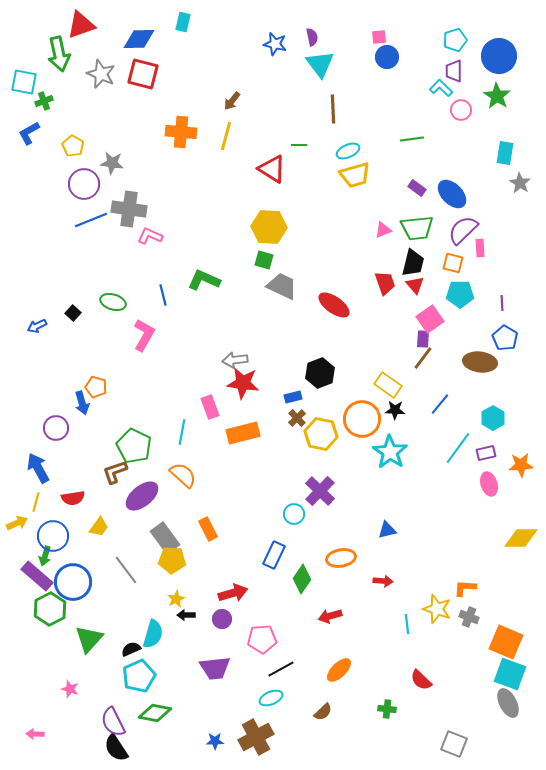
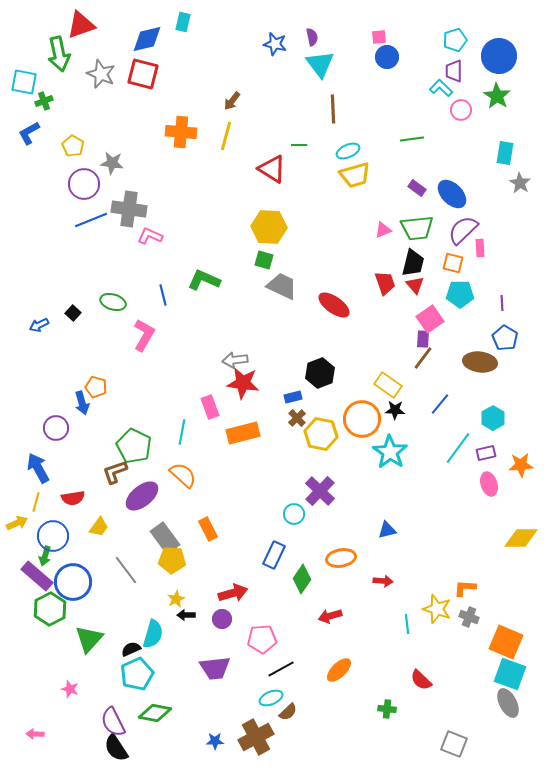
blue diamond at (139, 39): moved 8 px right; rotated 12 degrees counterclockwise
blue arrow at (37, 326): moved 2 px right, 1 px up
cyan pentagon at (139, 676): moved 2 px left, 2 px up
brown semicircle at (323, 712): moved 35 px left
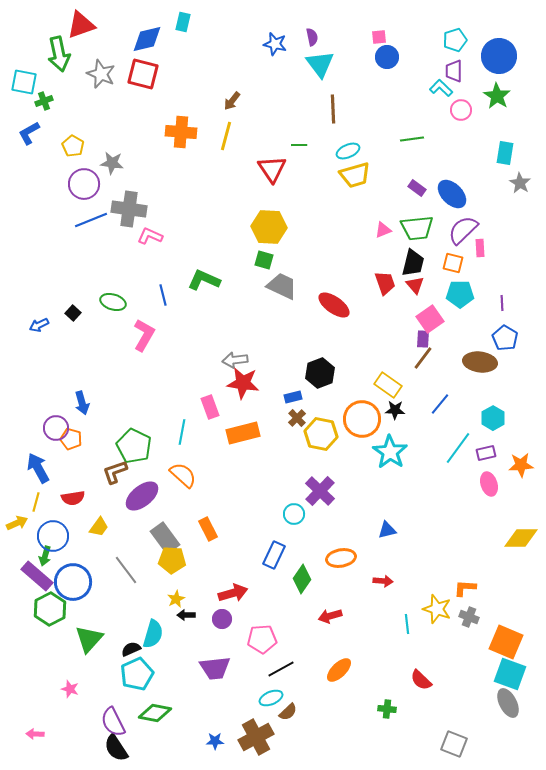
red triangle at (272, 169): rotated 24 degrees clockwise
orange pentagon at (96, 387): moved 25 px left, 52 px down
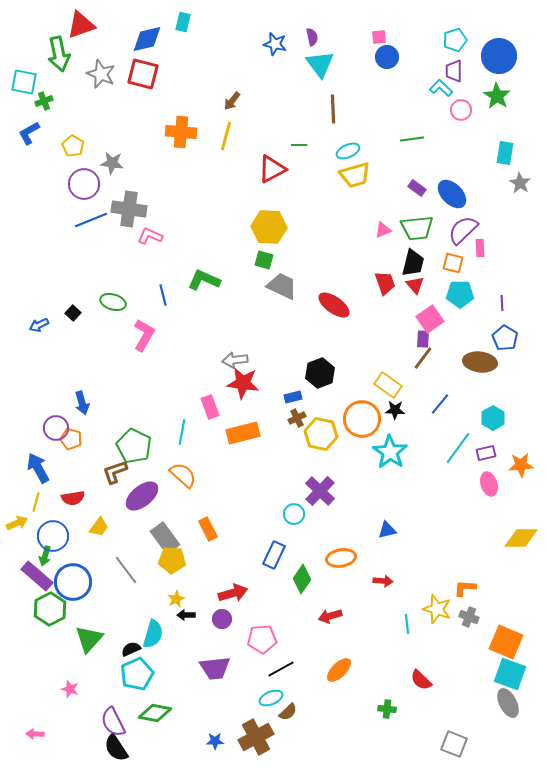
red triangle at (272, 169): rotated 36 degrees clockwise
brown cross at (297, 418): rotated 18 degrees clockwise
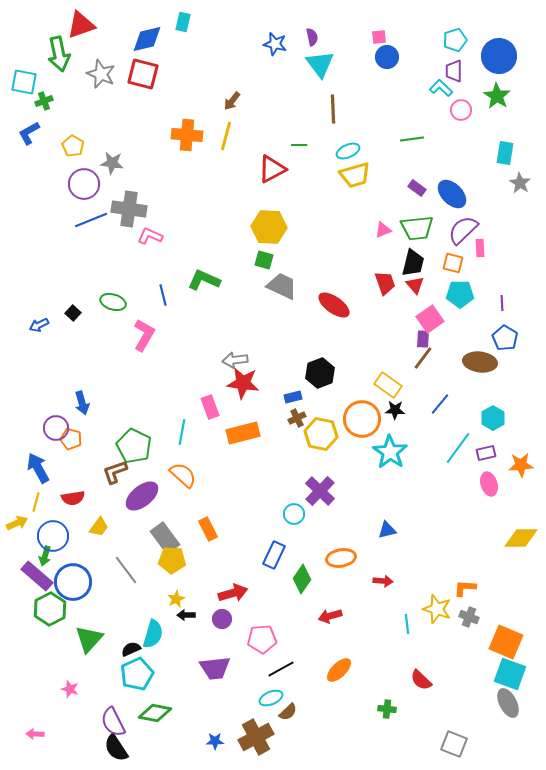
orange cross at (181, 132): moved 6 px right, 3 px down
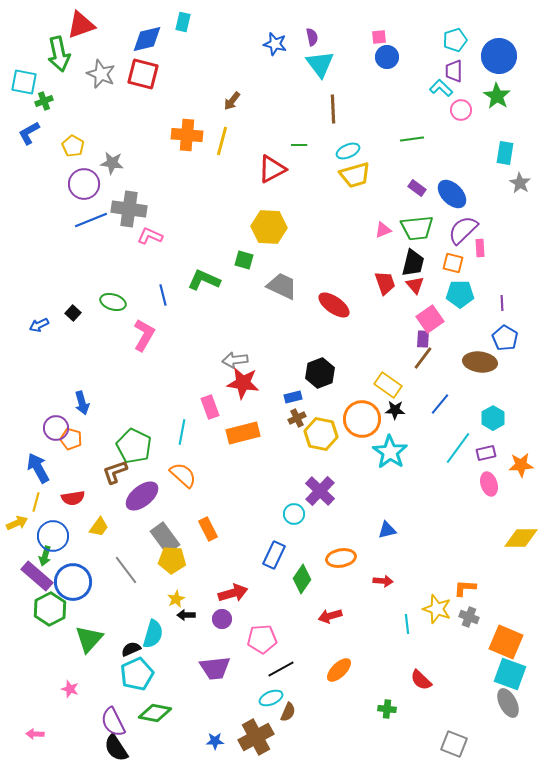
yellow line at (226, 136): moved 4 px left, 5 px down
green square at (264, 260): moved 20 px left
brown semicircle at (288, 712): rotated 24 degrees counterclockwise
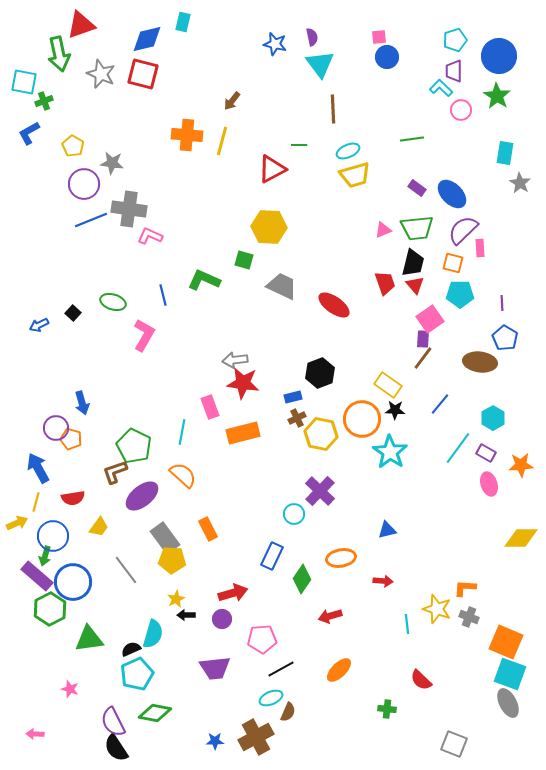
purple rectangle at (486, 453): rotated 42 degrees clockwise
blue rectangle at (274, 555): moved 2 px left, 1 px down
green triangle at (89, 639): rotated 40 degrees clockwise
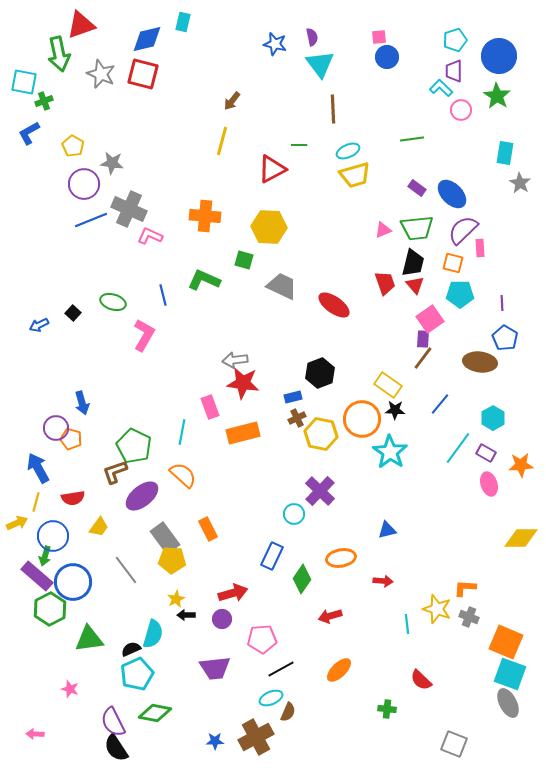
orange cross at (187, 135): moved 18 px right, 81 px down
gray cross at (129, 209): rotated 16 degrees clockwise
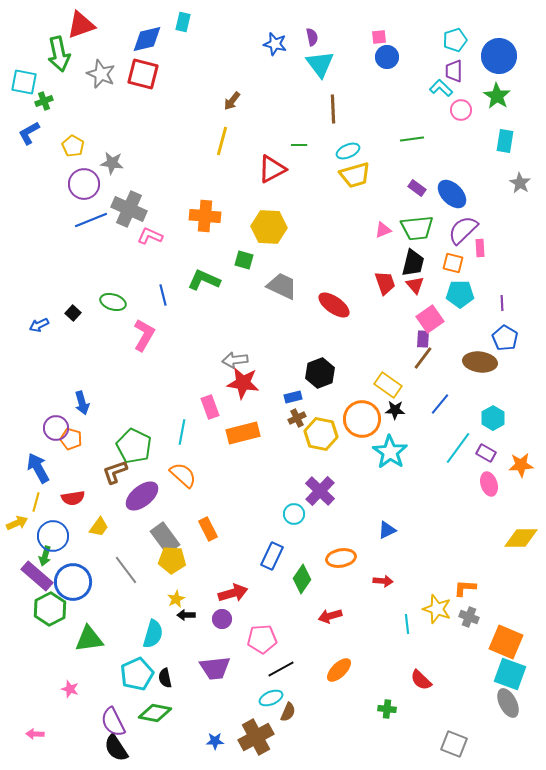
cyan rectangle at (505, 153): moved 12 px up
blue triangle at (387, 530): rotated 12 degrees counterclockwise
black semicircle at (131, 649): moved 34 px right, 29 px down; rotated 78 degrees counterclockwise
